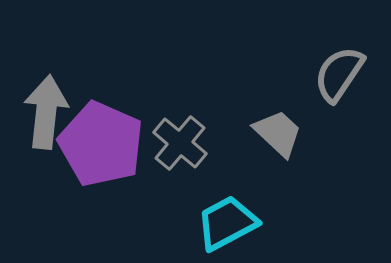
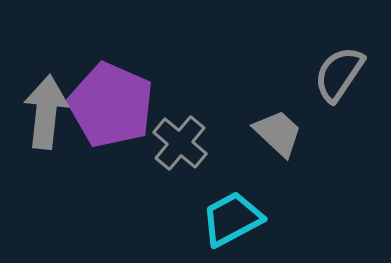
purple pentagon: moved 10 px right, 39 px up
cyan trapezoid: moved 5 px right, 4 px up
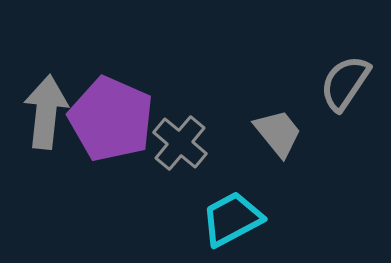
gray semicircle: moved 6 px right, 9 px down
purple pentagon: moved 14 px down
gray trapezoid: rotated 8 degrees clockwise
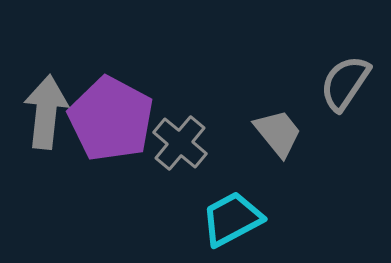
purple pentagon: rotated 4 degrees clockwise
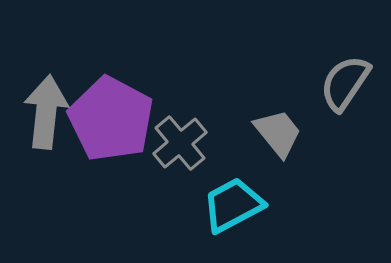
gray cross: rotated 10 degrees clockwise
cyan trapezoid: moved 1 px right, 14 px up
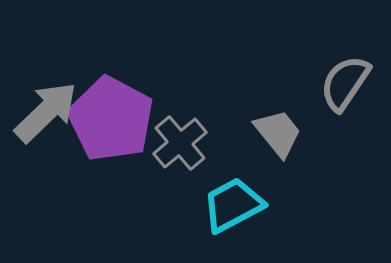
gray arrow: rotated 40 degrees clockwise
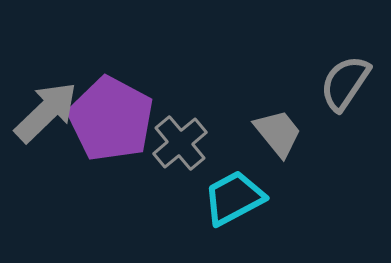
cyan trapezoid: moved 1 px right, 7 px up
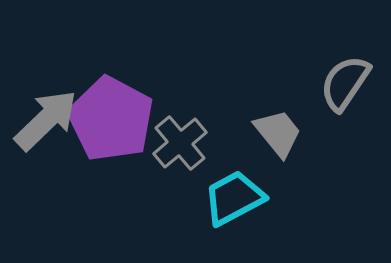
gray arrow: moved 8 px down
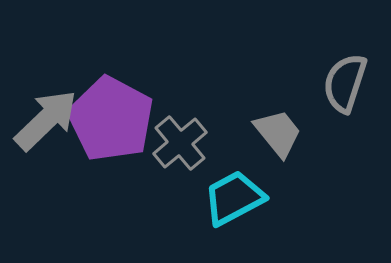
gray semicircle: rotated 16 degrees counterclockwise
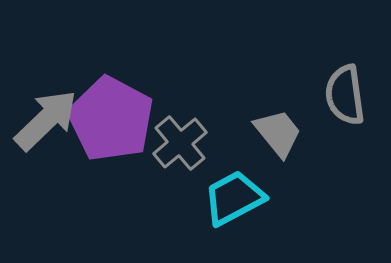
gray semicircle: moved 12 px down; rotated 26 degrees counterclockwise
